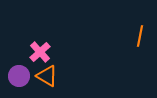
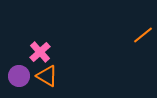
orange line: moved 3 px right, 1 px up; rotated 40 degrees clockwise
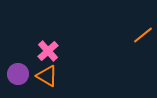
pink cross: moved 8 px right, 1 px up
purple circle: moved 1 px left, 2 px up
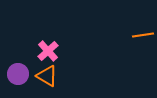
orange line: rotated 30 degrees clockwise
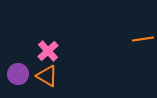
orange line: moved 4 px down
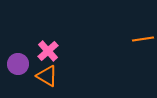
purple circle: moved 10 px up
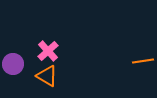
orange line: moved 22 px down
purple circle: moved 5 px left
